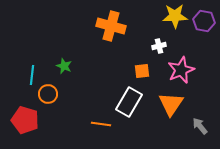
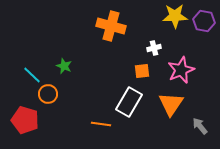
white cross: moved 5 px left, 2 px down
cyan line: rotated 54 degrees counterclockwise
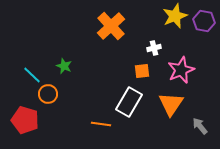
yellow star: rotated 20 degrees counterclockwise
orange cross: rotated 32 degrees clockwise
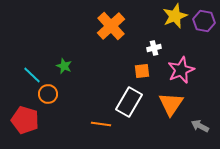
gray arrow: rotated 24 degrees counterclockwise
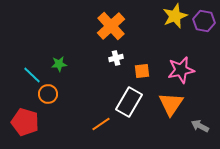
white cross: moved 38 px left, 10 px down
green star: moved 5 px left, 2 px up; rotated 28 degrees counterclockwise
pink star: rotated 12 degrees clockwise
red pentagon: moved 2 px down
orange line: rotated 42 degrees counterclockwise
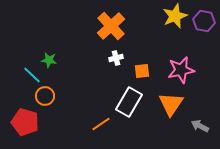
green star: moved 10 px left, 4 px up; rotated 14 degrees clockwise
orange circle: moved 3 px left, 2 px down
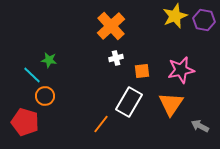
purple hexagon: moved 1 px up
orange line: rotated 18 degrees counterclockwise
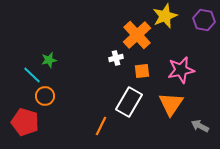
yellow star: moved 10 px left
orange cross: moved 26 px right, 9 px down
green star: rotated 21 degrees counterclockwise
orange line: moved 2 px down; rotated 12 degrees counterclockwise
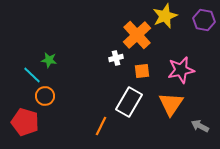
green star: rotated 21 degrees clockwise
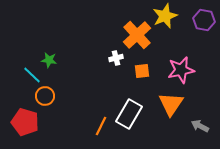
white rectangle: moved 12 px down
